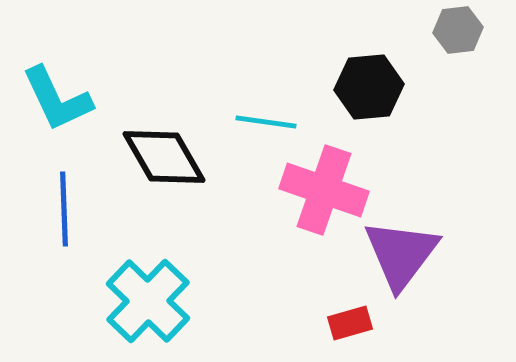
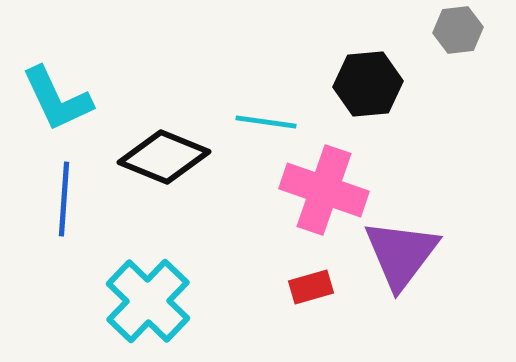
black hexagon: moved 1 px left, 3 px up
black diamond: rotated 38 degrees counterclockwise
blue line: moved 10 px up; rotated 6 degrees clockwise
red rectangle: moved 39 px left, 36 px up
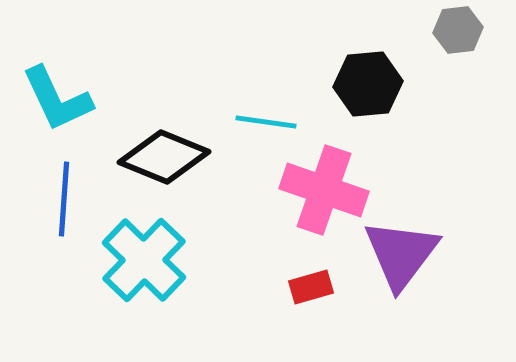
cyan cross: moved 4 px left, 41 px up
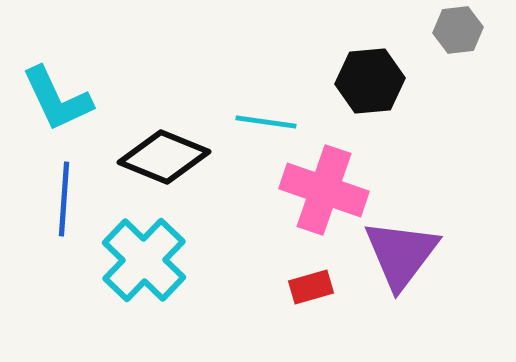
black hexagon: moved 2 px right, 3 px up
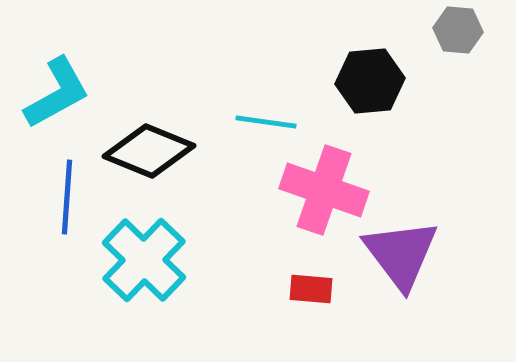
gray hexagon: rotated 12 degrees clockwise
cyan L-shape: moved 6 px up; rotated 94 degrees counterclockwise
black diamond: moved 15 px left, 6 px up
blue line: moved 3 px right, 2 px up
purple triangle: rotated 14 degrees counterclockwise
red rectangle: moved 2 px down; rotated 21 degrees clockwise
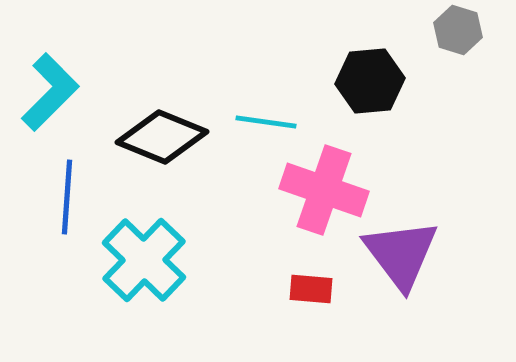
gray hexagon: rotated 12 degrees clockwise
cyan L-shape: moved 7 px left, 1 px up; rotated 16 degrees counterclockwise
black diamond: moved 13 px right, 14 px up
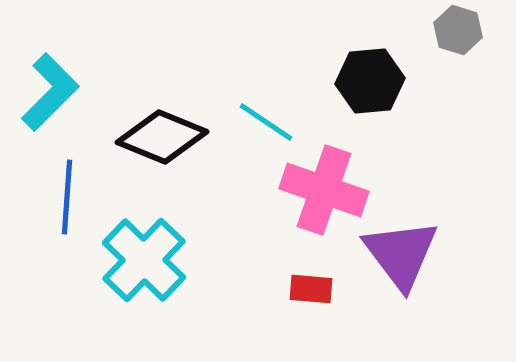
cyan line: rotated 26 degrees clockwise
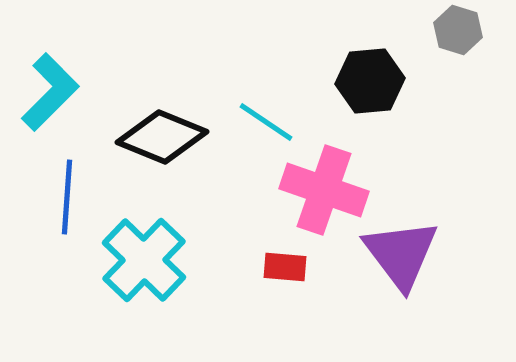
red rectangle: moved 26 px left, 22 px up
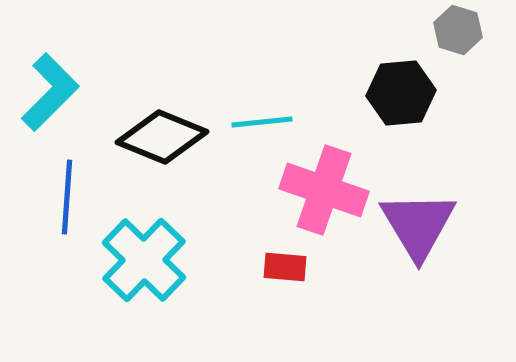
black hexagon: moved 31 px right, 12 px down
cyan line: moved 4 px left; rotated 40 degrees counterclockwise
purple triangle: moved 17 px right, 29 px up; rotated 6 degrees clockwise
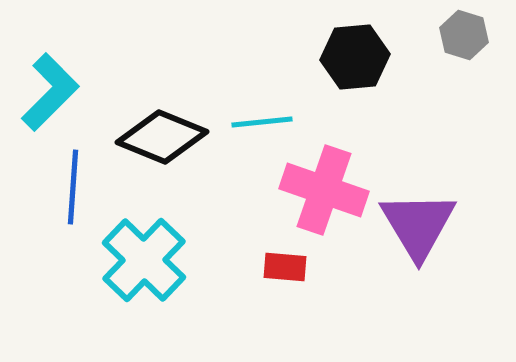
gray hexagon: moved 6 px right, 5 px down
black hexagon: moved 46 px left, 36 px up
blue line: moved 6 px right, 10 px up
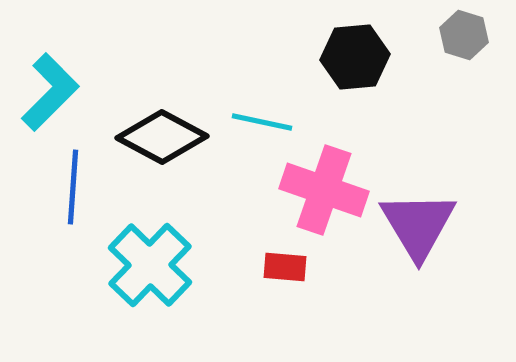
cyan line: rotated 18 degrees clockwise
black diamond: rotated 6 degrees clockwise
cyan cross: moved 6 px right, 5 px down
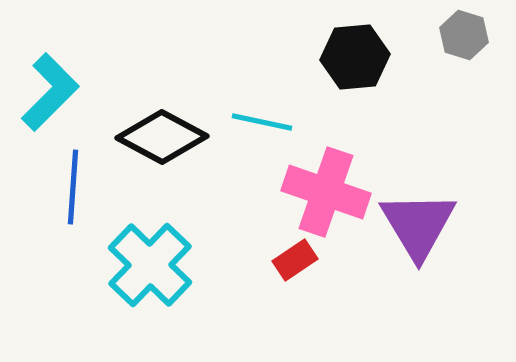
pink cross: moved 2 px right, 2 px down
red rectangle: moved 10 px right, 7 px up; rotated 39 degrees counterclockwise
